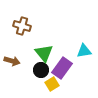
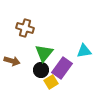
brown cross: moved 3 px right, 2 px down
green triangle: rotated 18 degrees clockwise
yellow square: moved 1 px left, 2 px up
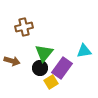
brown cross: moved 1 px left, 1 px up; rotated 30 degrees counterclockwise
black circle: moved 1 px left, 2 px up
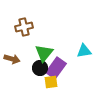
brown arrow: moved 2 px up
purple rectangle: moved 6 px left
yellow square: rotated 24 degrees clockwise
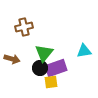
purple rectangle: rotated 35 degrees clockwise
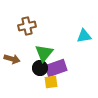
brown cross: moved 3 px right, 1 px up
cyan triangle: moved 15 px up
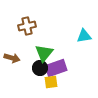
brown arrow: moved 1 px up
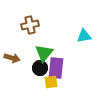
brown cross: moved 3 px right, 1 px up
purple rectangle: rotated 65 degrees counterclockwise
